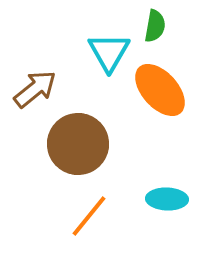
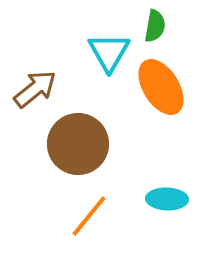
orange ellipse: moved 1 px right, 3 px up; rotated 10 degrees clockwise
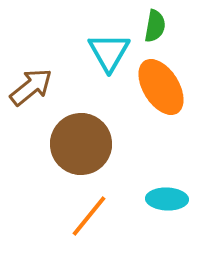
brown arrow: moved 4 px left, 2 px up
brown circle: moved 3 px right
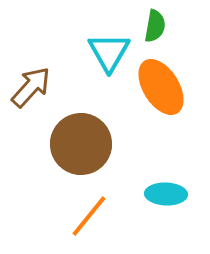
brown arrow: rotated 9 degrees counterclockwise
cyan ellipse: moved 1 px left, 5 px up
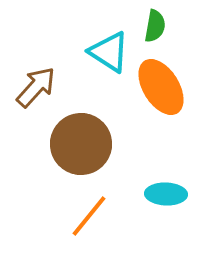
cyan triangle: rotated 27 degrees counterclockwise
brown arrow: moved 5 px right
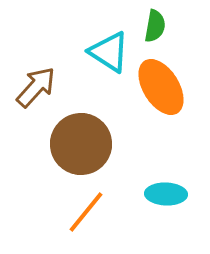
orange line: moved 3 px left, 4 px up
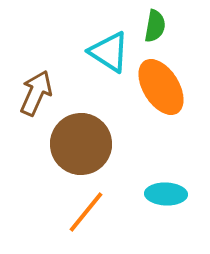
brown arrow: moved 6 px down; rotated 18 degrees counterclockwise
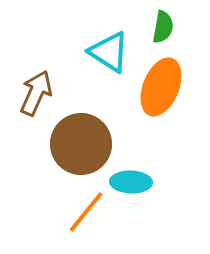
green semicircle: moved 8 px right, 1 px down
orange ellipse: rotated 54 degrees clockwise
cyan ellipse: moved 35 px left, 12 px up
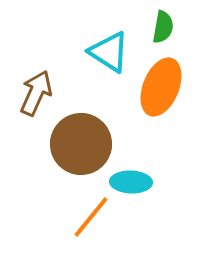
orange line: moved 5 px right, 5 px down
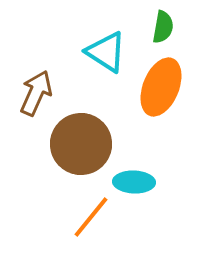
cyan triangle: moved 3 px left
cyan ellipse: moved 3 px right
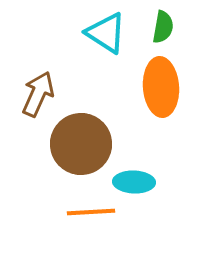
cyan triangle: moved 19 px up
orange ellipse: rotated 26 degrees counterclockwise
brown arrow: moved 2 px right, 1 px down
orange line: moved 5 px up; rotated 48 degrees clockwise
